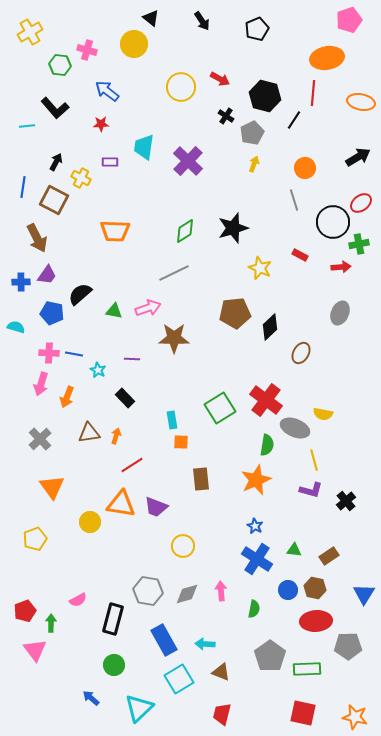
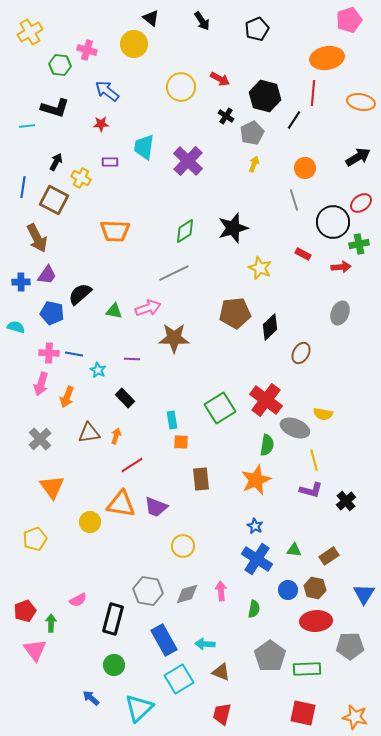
black L-shape at (55, 108): rotated 32 degrees counterclockwise
red rectangle at (300, 255): moved 3 px right, 1 px up
gray pentagon at (348, 646): moved 2 px right
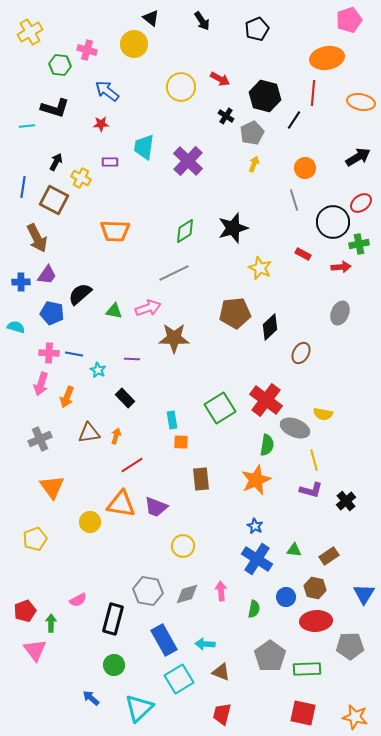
gray cross at (40, 439): rotated 20 degrees clockwise
blue circle at (288, 590): moved 2 px left, 7 px down
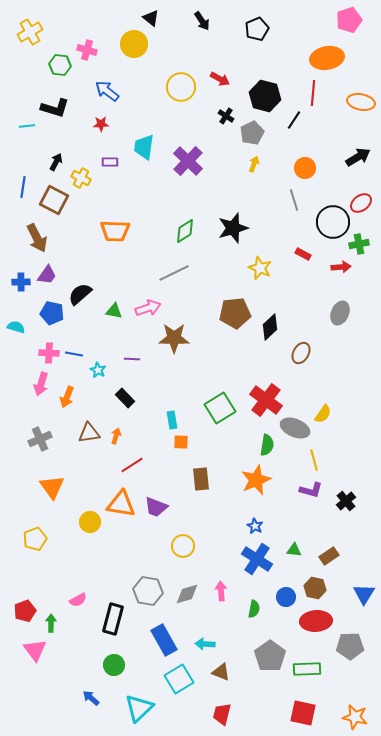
yellow semicircle at (323, 414): rotated 66 degrees counterclockwise
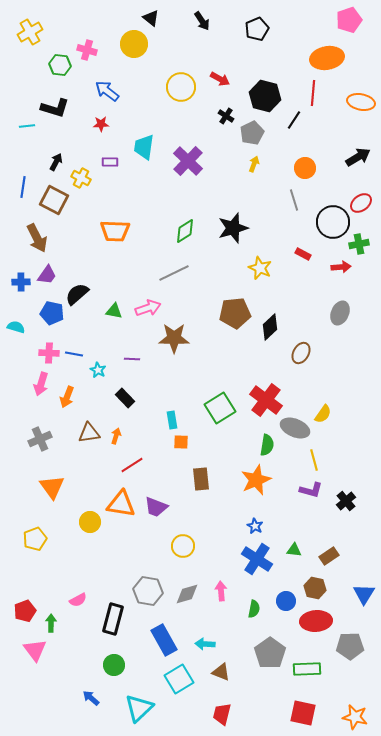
black semicircle at (80, 294): moved 3 px left
blue circle at (286, 597): moved 4 px down
gray pentagon at (270, 656): moved 3 px up
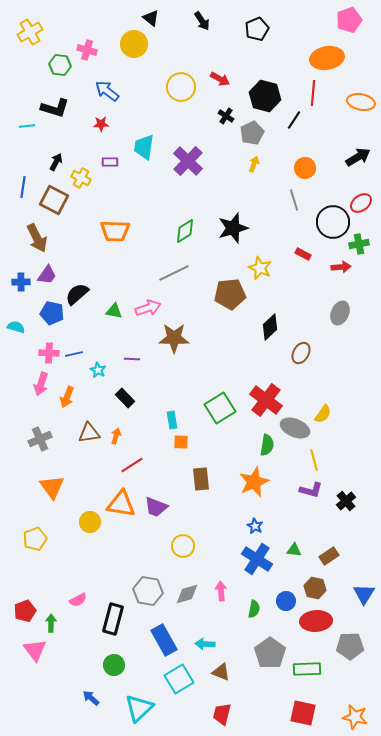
brown pentagon at (235, 313): moved 5 px left, 19 px up
blue line at (74, 354): rotated 24 degrees counterclockwise
orange star at (256, 480): moved 2 px left, 2 px down
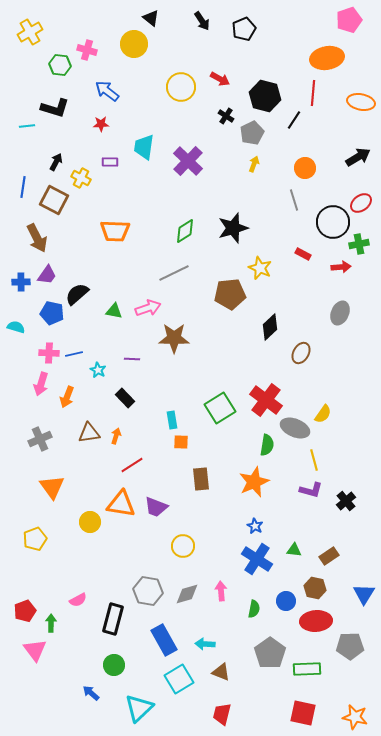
black pentagon at (257, 29): moved 13 px left
blue arrow at (91, 698): moved 5 px up
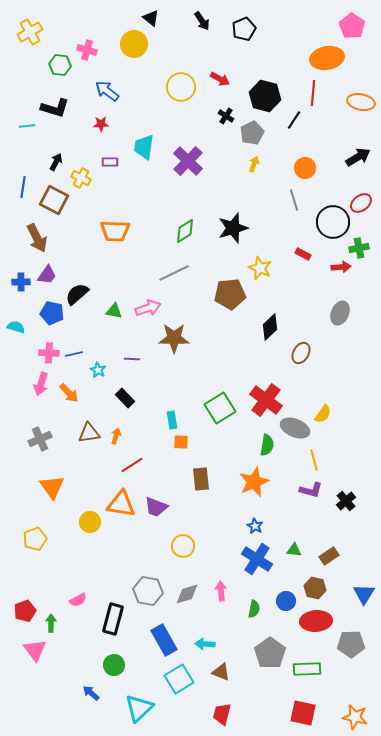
pink pentagon at (349, 20): moved 3 px right, 6 px down; rotated 20 degrees counterclockwise
green cross at (359, 244): moved 4 px down
orange arrow at (67, 397): moved 2 px right, 4 px up; rotated 65 degrees counterclockwise
gray pentagon at (350, 646): moved 1 px right, 2 px up
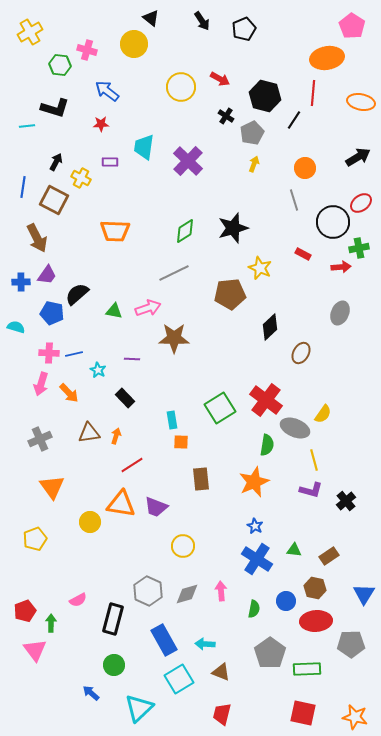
gray hexagon at (148, 591): rotated 16 degrees clockwise
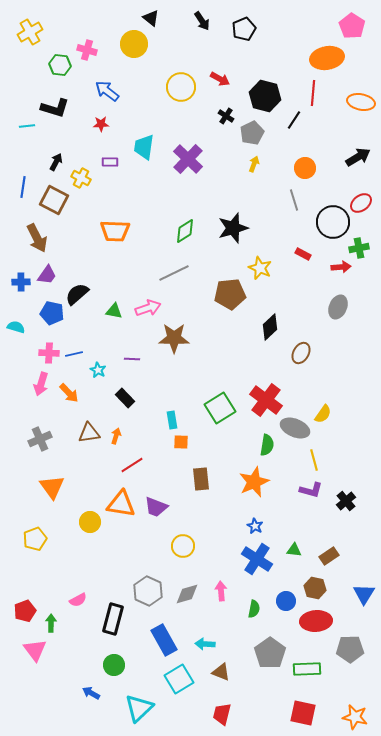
purple cross at (188, 161): moved 2 px up
gray ellipse at (340, 313): moved 2 px left, 6 px up
gray pentagon at (351, 644): moved 1 px left, 5 px down
blue arrow at (91, 693): rotated 12 degrees counterclockwise
